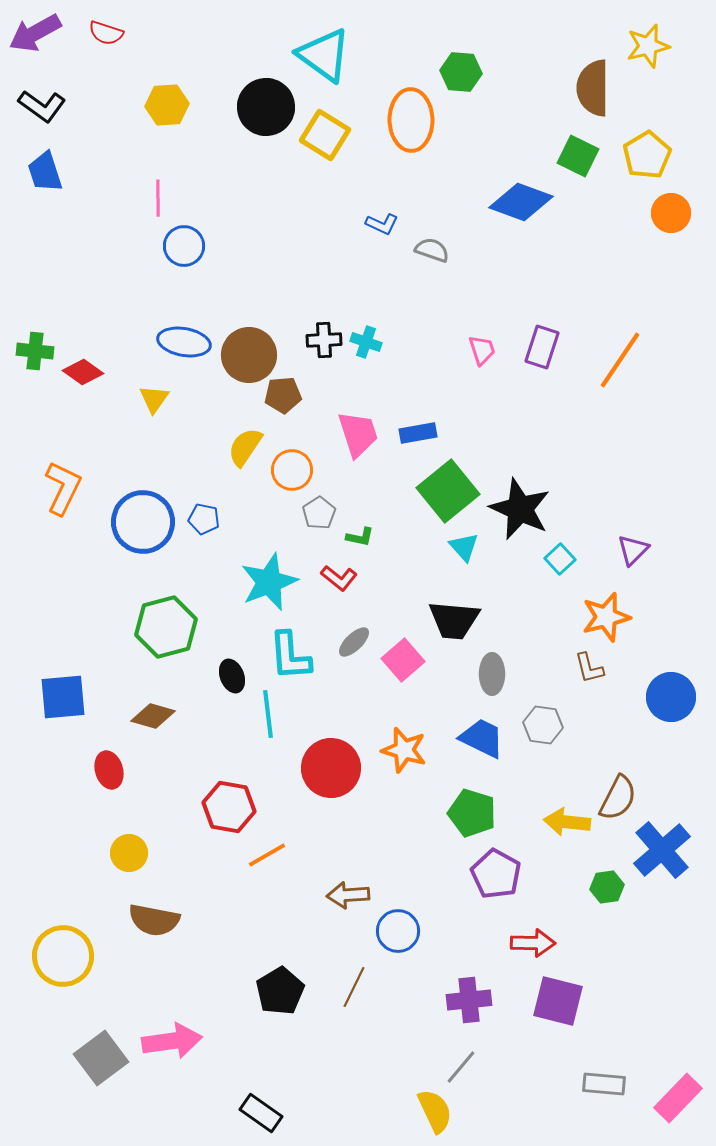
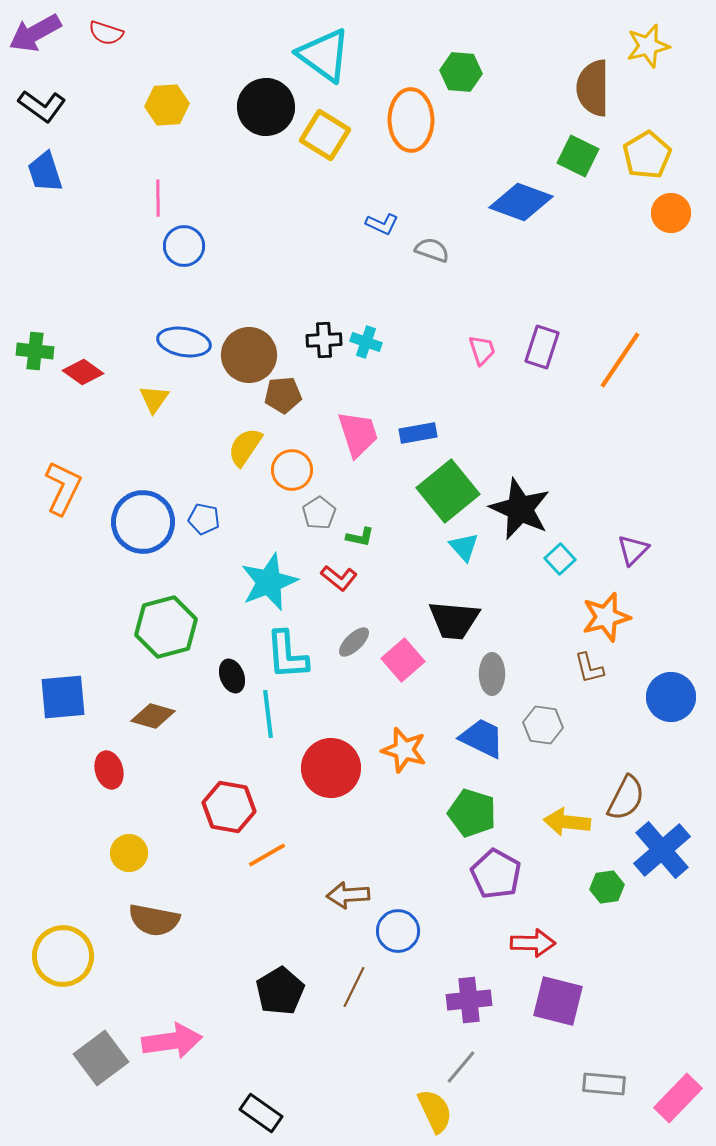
cyan L-shape at (290, 656): moved 3 px left, 1 px up
brown semicircle at (618, 798): moved 8 px right
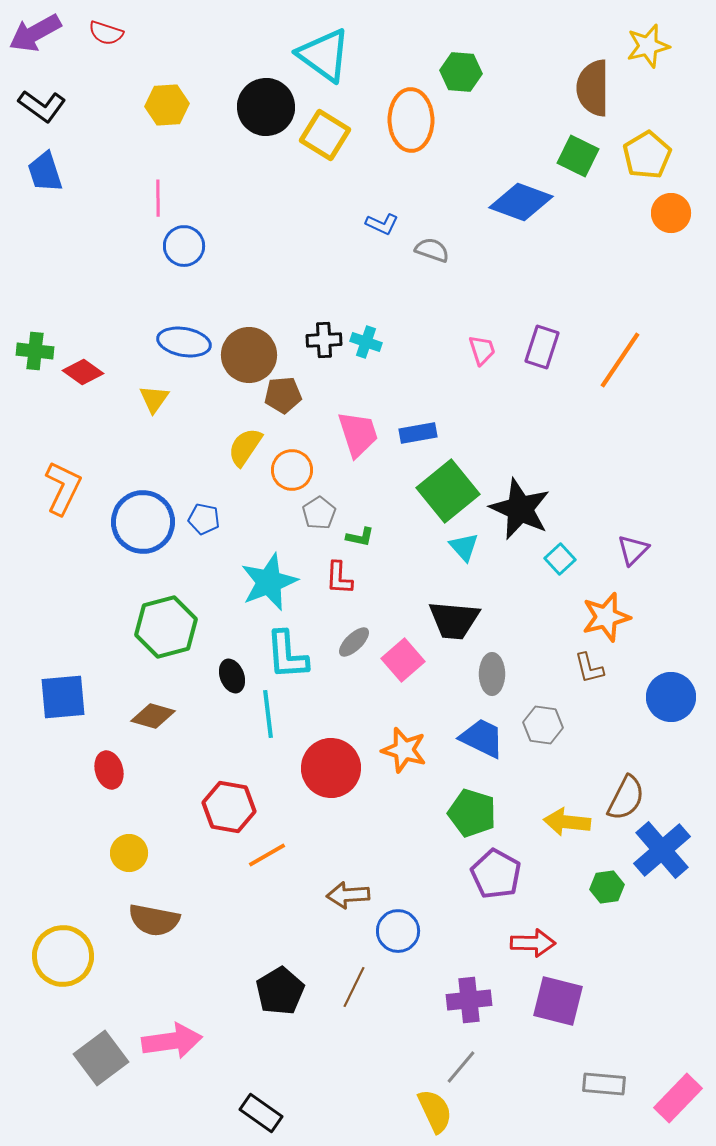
red L-shape at (339, 578): rotated 54 degrees clockwise
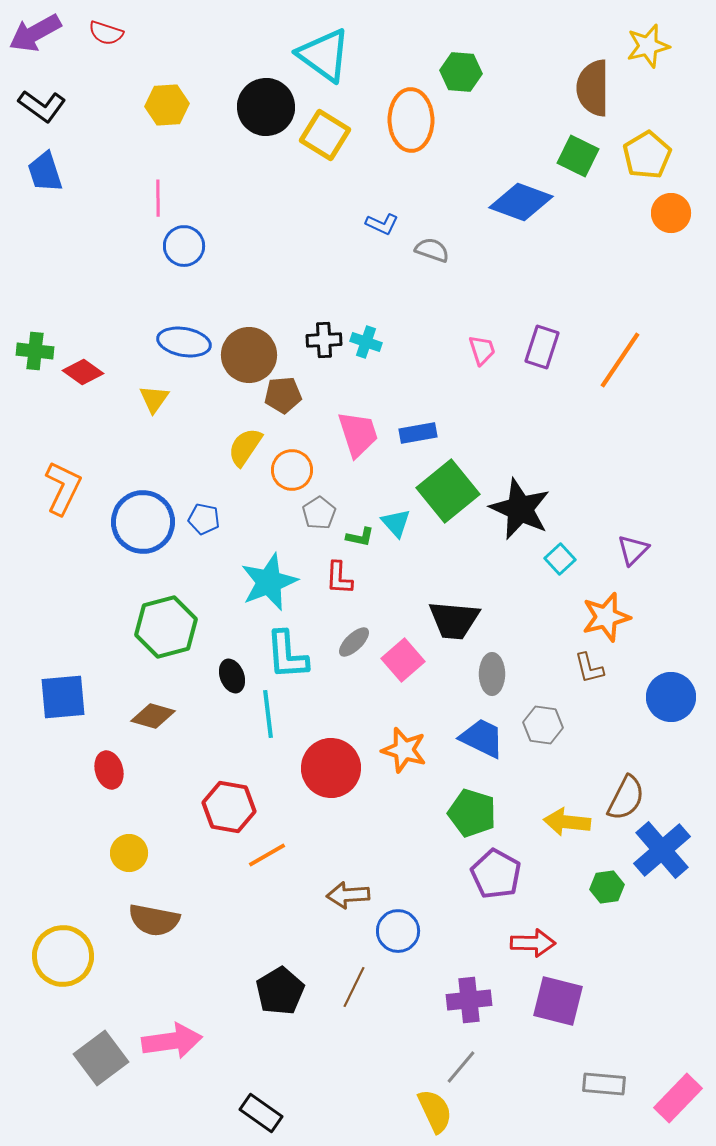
cyan triangle at (464, 547): moved 68 px left, 24 px up
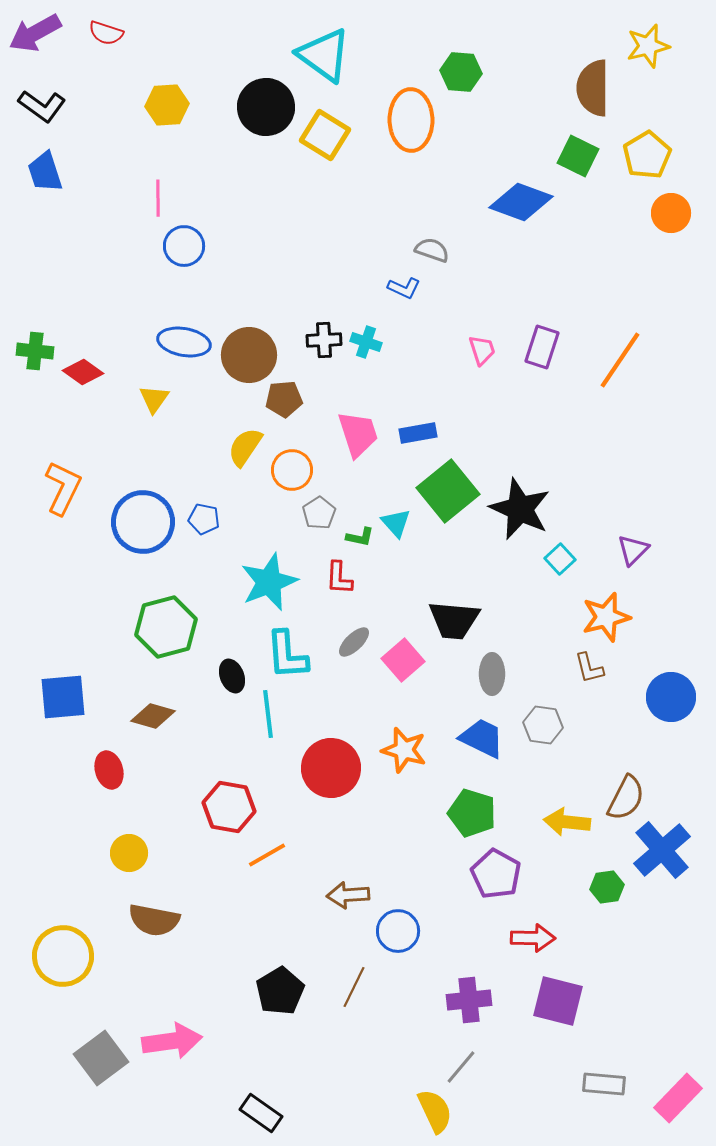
blue L-shape at (382, 224): moved 22 px right, 64 px down
brown pentagon at (283, 395): moved 1 px right, 4 px down
red arrow at (533, 943): moved 5 px up
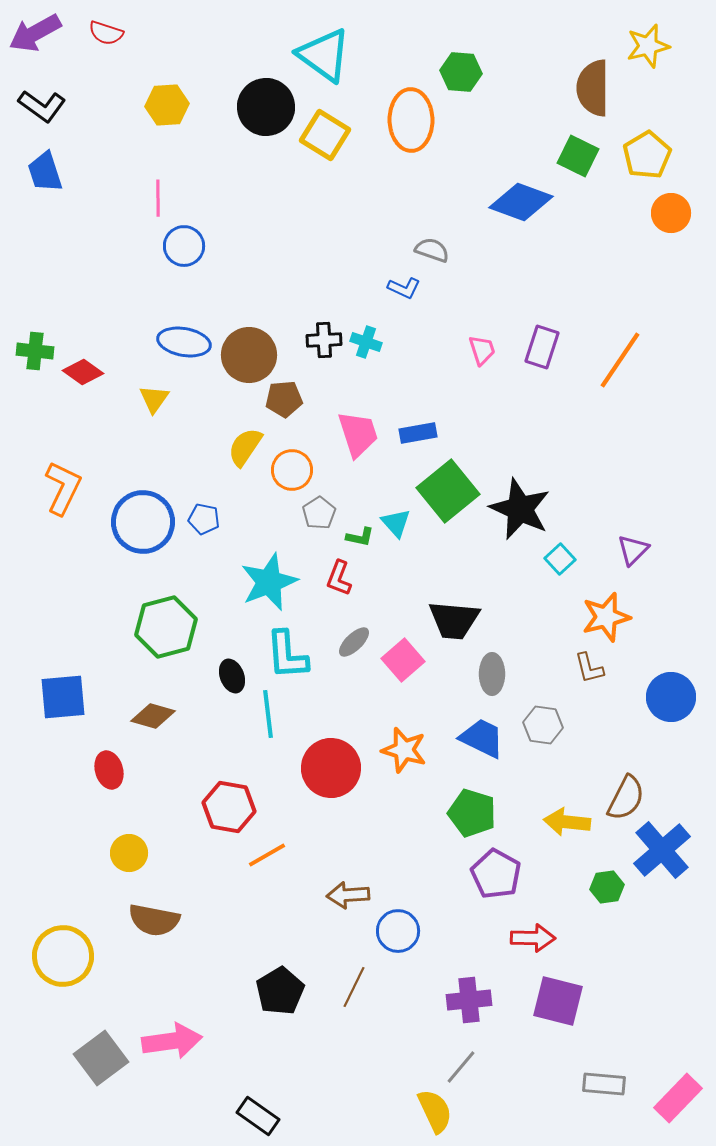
red L-shape at (339, 578): rotated 18 degrees clockwise
black rectangle at (261, 1113): moved 3 px left, 3 px down
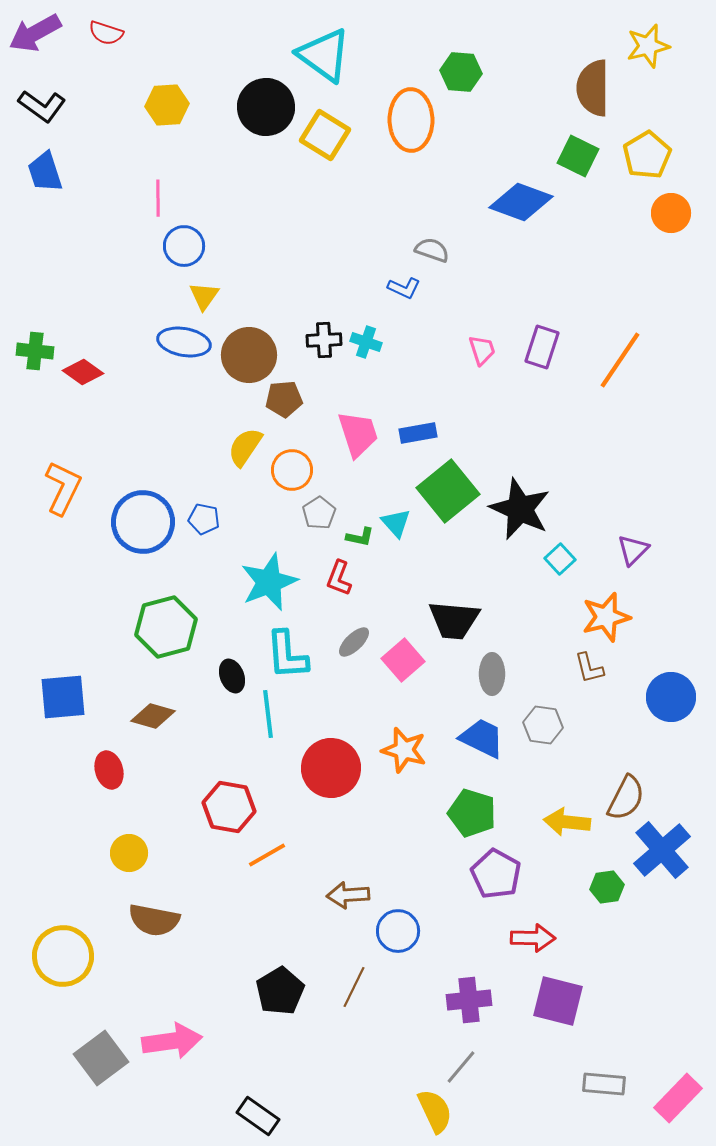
yellow triangle at (154, 399): moved 50 px right, 103 px up
